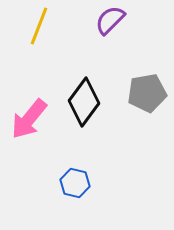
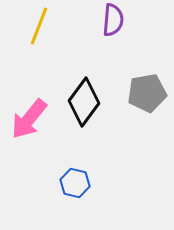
purple semicircle: moved 3 px right; rotated 140 degrees clockwise
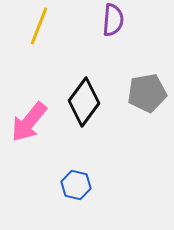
pink arrow: moved 3 px down
blue hexagon: moved 1 px right, 2 px down
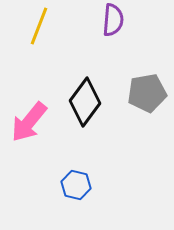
black diamond: moved 1 px right
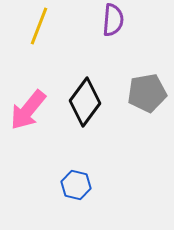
pink arrow: moved 1 px left, 12 px up
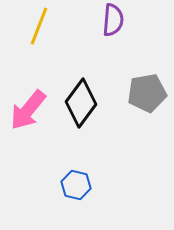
black diamond: moved 4 px left, 1 px down
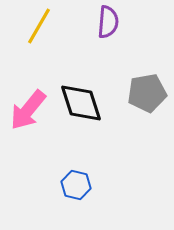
purple semicircle: moved 5 px left, 2 px down
yellow line: rotated 9 degrees clockwise
black diamond: rotated 54 degrees counterclockwise
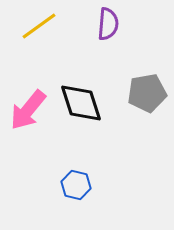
purple semicircle: moved 2 px down
yellow line: rotated 24 degrees clockwise
